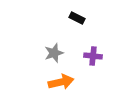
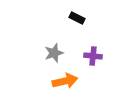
orange arrow: moved 4 px right, 1 px up
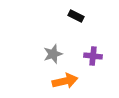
black rectangle: moved 1 px left, 2 px up
gray star: moved 1 px left, 1 px down
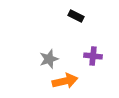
gray star: moved 4 px left, 5 px down
